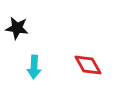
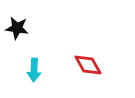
cyan arrow: moved 3 px down
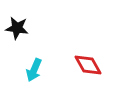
cyan arrow: rotated 20 degrees clockwise
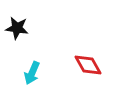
cyan arrow: moved 2 px left, 3 px down
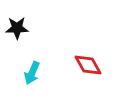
black star: rotated 10 degrees counterclockwise
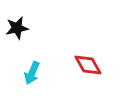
black star: rotated 10 degrees counterclockwise
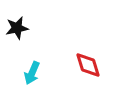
red diamond: rotated 12 degrees clockwise
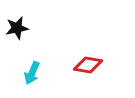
red diamond: rotated 64 degrees counterclockwise
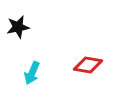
black star: moved 1 px right, 1 px up
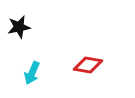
black star: moved 1 px right
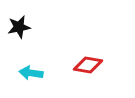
cyan arrow: moved 1 px left; rotated 75 degrees clockwise
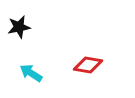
cyan arrow: rotated 25 degrees clockwise
